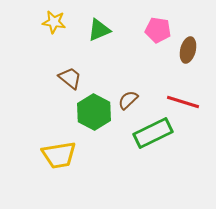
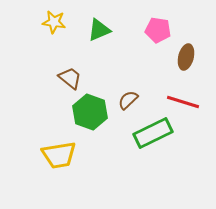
brown ellipse: moved 2 px left, 7 px down
green hexagon: moved 4 px left; rotated 8 degrees counterclockwise
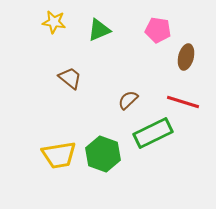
green hexagon: moved 13 px right, 42 px down
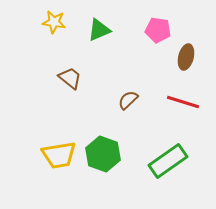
green rectangle: moved 15 px right, 28 px down; rotated 9 degrees counterclockwise
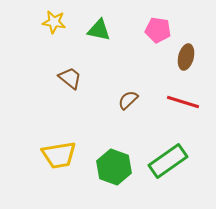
green triangle: rotated 35 degrees clockwise
green hexagon: moved 11 px right, 13 px down
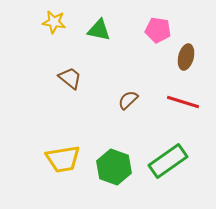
yellow trapezoid: moved 4 px right, 4 px down
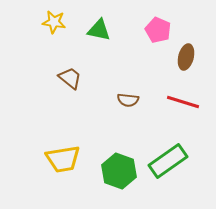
pink pentagon: rotated 15 degrees clockwise
brown semicircle: rotated 130 degrees counterclockwise
green hexagon: moved 5 px right, 4 px down
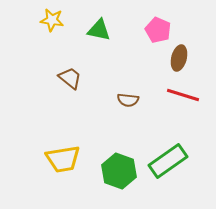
yellow star: moved 2 px left, 2 px up
brown ellipse: moved 7 px left, 1 px down
red line: moved 7 px up
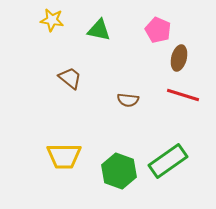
yellow trapezoid: moved 1 px right, 3 px up; rotated 9 degrees clockwise
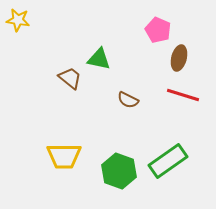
yellow star: moved 34 px left
green triangle: moved 29 px down
brown semicircle: rotated 20 degrees clockwise
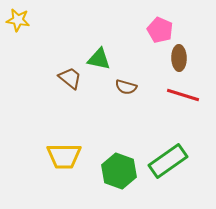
pink pentagon: moved 2 px right
brown ellipse: rotated 15 degrees counterclockwise
brown semicircle: moved 2 px left, 13 px up; rotated 10 degrees counterclockwise
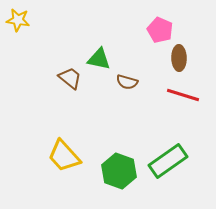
brown semicircle: moved 1 px right, 5 px up
yellow trapezoid: rotated 48 degrees clockwise
